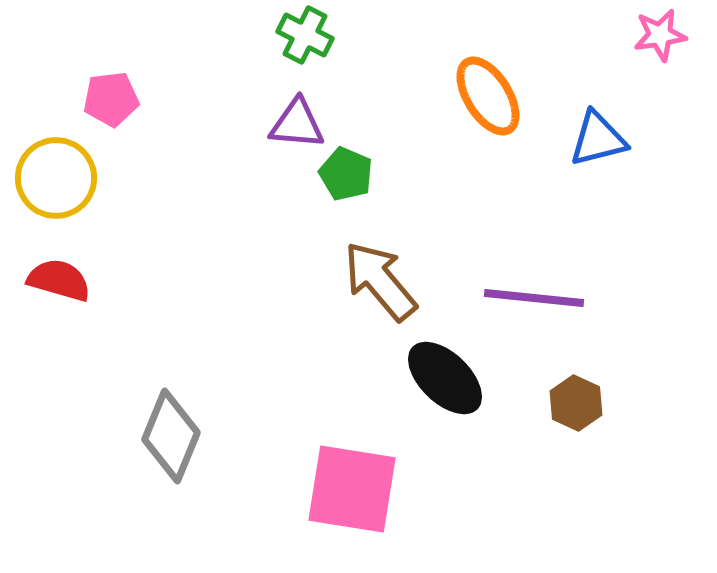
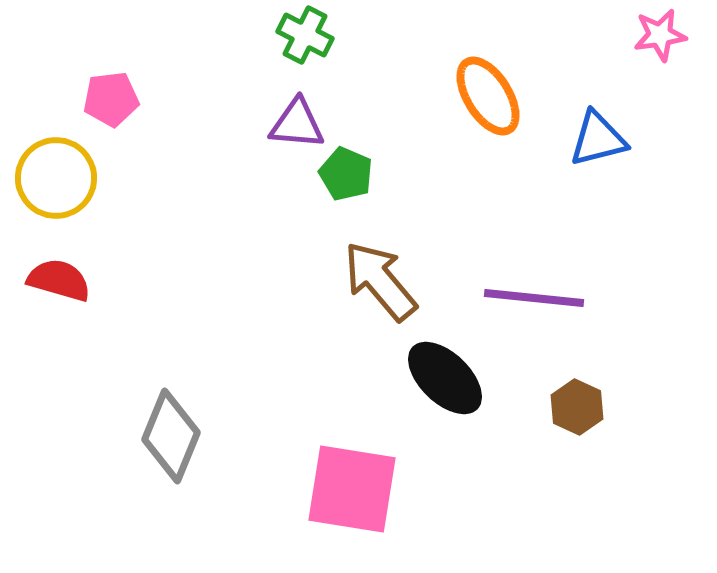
brown hexagon: moved 1 px right, 4 px down
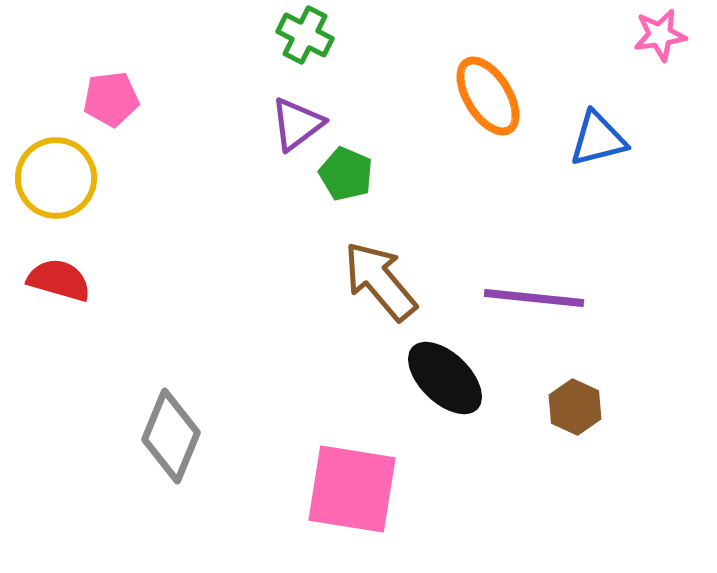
purple triangle: rotated 42 degrees counterclockwise
brown hexagon: moved 2 px left
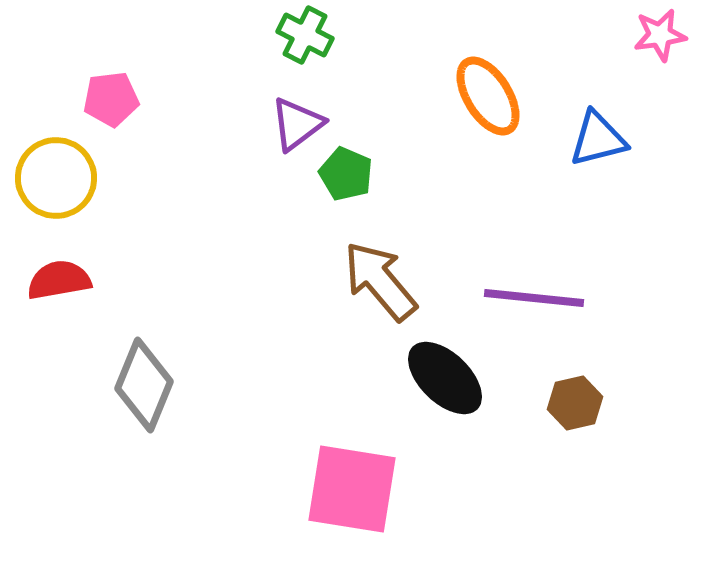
red semicircle: rotated 26 degrees counterclockwise
brown hexagon: moved 4 px up; rotated 22 degrees clockwise
gray diamond: moved 27 px left, 51 px up
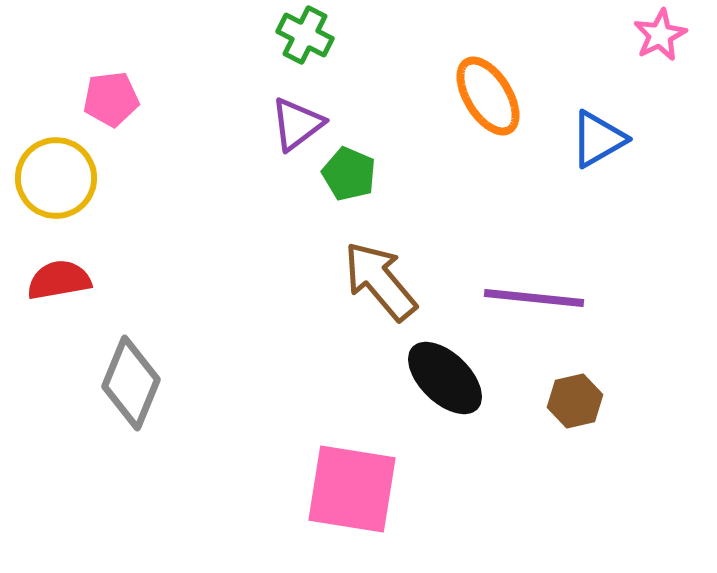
pink star: rotated 18 degrees counterclockwise
blue triangle: rotated 16 degrees counterclockwise
green pentagon: moved 3 px right
gray diamond: moved 13 px left, 2 px up
brown hexagon: moved 2 px up
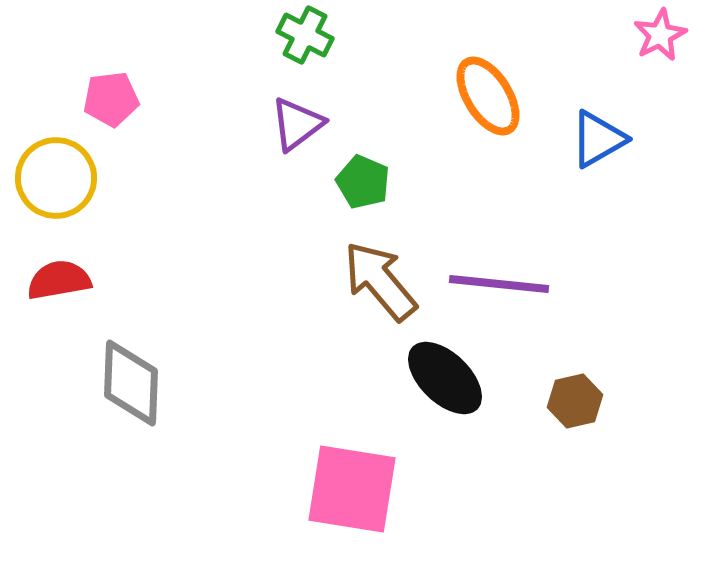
green pentagon: moved 14 px right, 8 px down
purple line: moved 35 px left, 14 px up
gray diamond: rotated 20 degrees counterclockwise
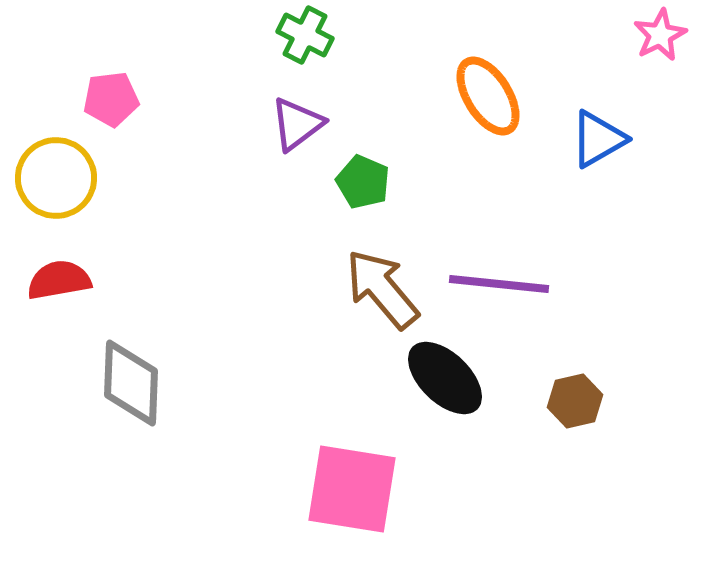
brown arrow: moved 2 px right, 8 px down
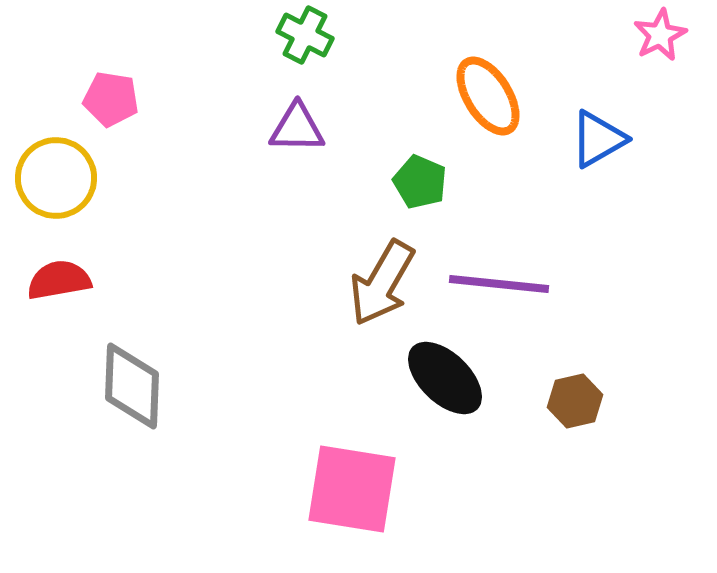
pink pentagon: rotated 16 degrees clockwise
purple triangle: moved 4 px down; rotated 38 degrees clockwise
green pentagon: moved 57 px right
brown arrow: moved 6 px up; rotated 110 degrees counterclockwise
gray diamond: moved 1 px right, 3 px down
